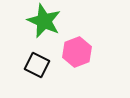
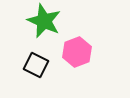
black square: moved 1 px left
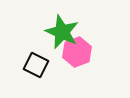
green star: moved 18 px right, 11 px down
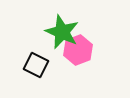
pink hexagon: moved 1 px right, 2 px up
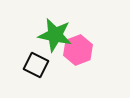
green star: moved 7 px left, 3 px down; rotated 12 degrees counterclockwise
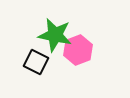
black square: moved 3 px up
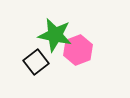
black square: rotated 25 degrees clockwise
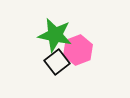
black square: moved 21 px right
